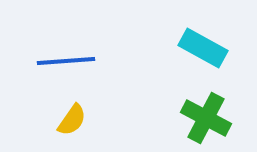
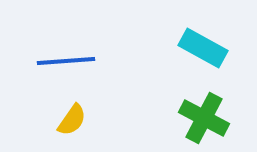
green cross: moved 2 px left
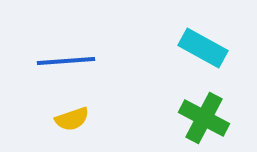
yellow semicircle: moved 1 px up; rotated 36 degrees clockwise
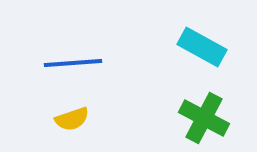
cyan rectangle: moved 1 px left, 1 px up
blue line: moved 7 px right, 2 px down
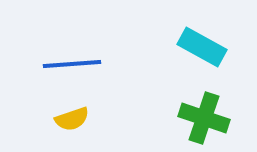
blue line: moved 1 px left, 1 px down
green cross: rotated 9 degrees counterclockwise
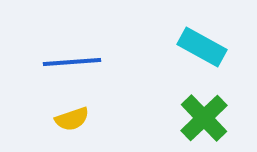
blue line: moved 2 px up
green cross: rotated 27 degrees clockwise
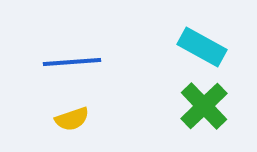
green cross: moved 12 px up
